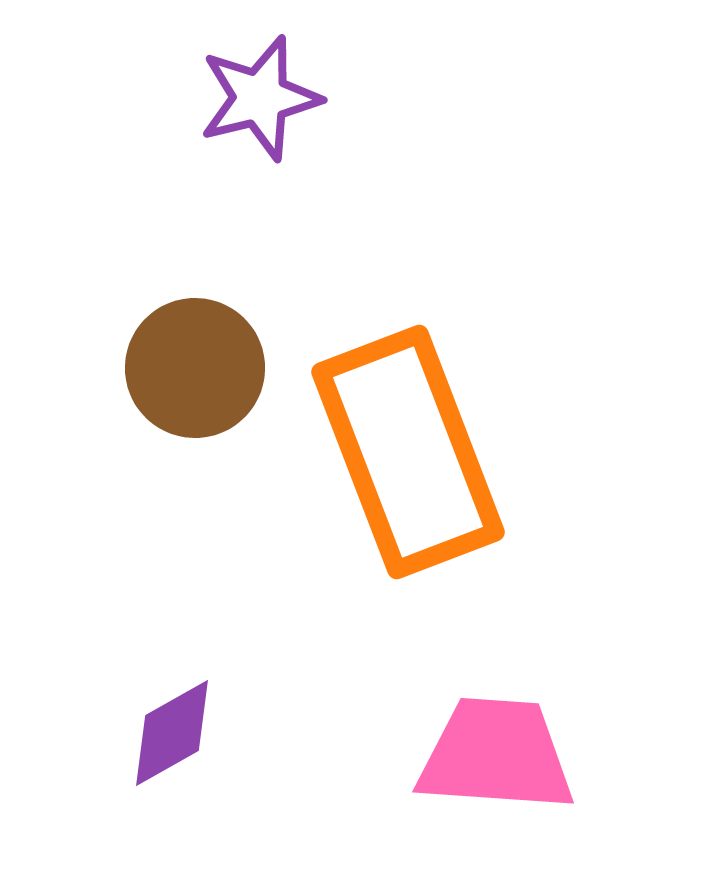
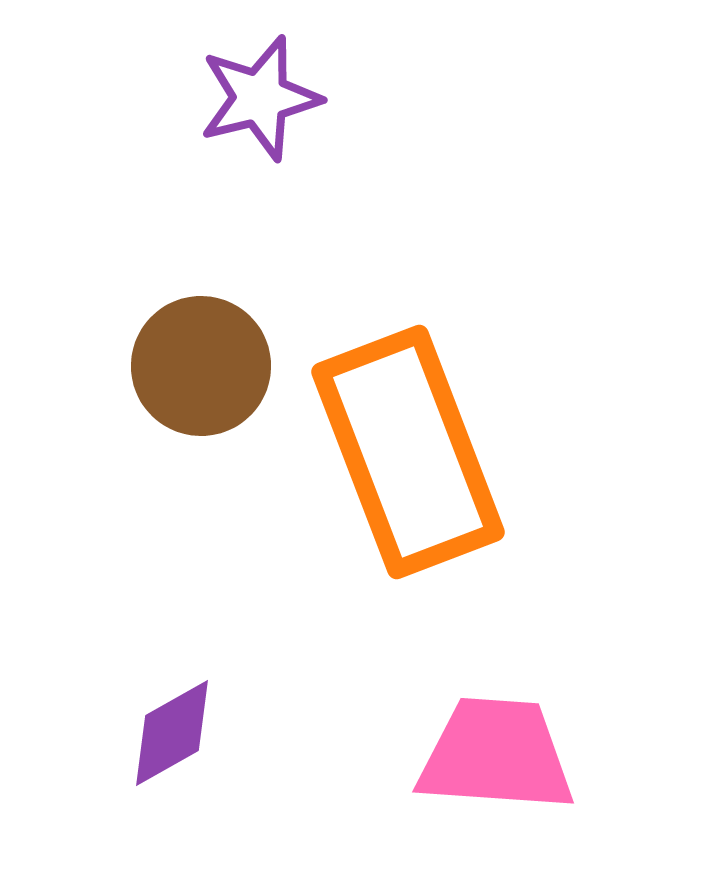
brown circle: moved 6 px right, 2 px up
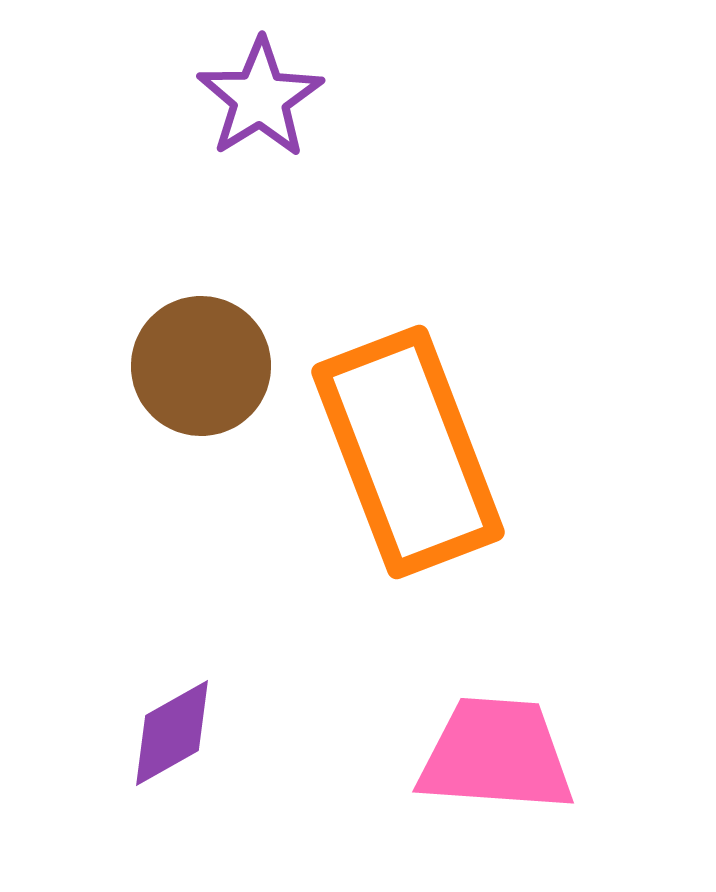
purple star: rotated 18 degrees counterclockwise
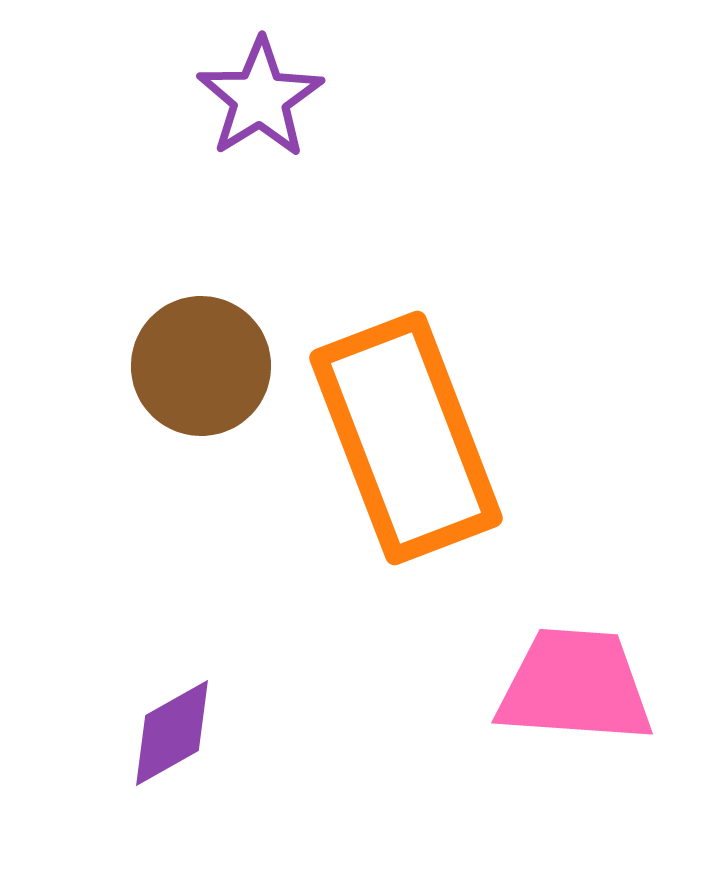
orange rectangle: moved 2 px left, 14 px up
pink trapezoid: moved 79 px right, 69 px up
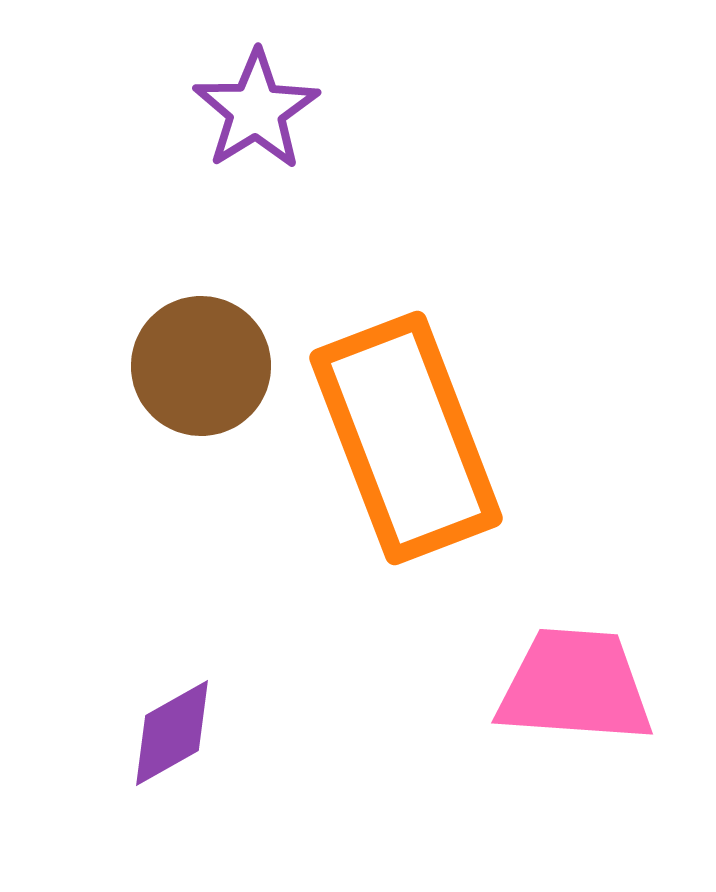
purple star: moved 4 px left, 12 px down
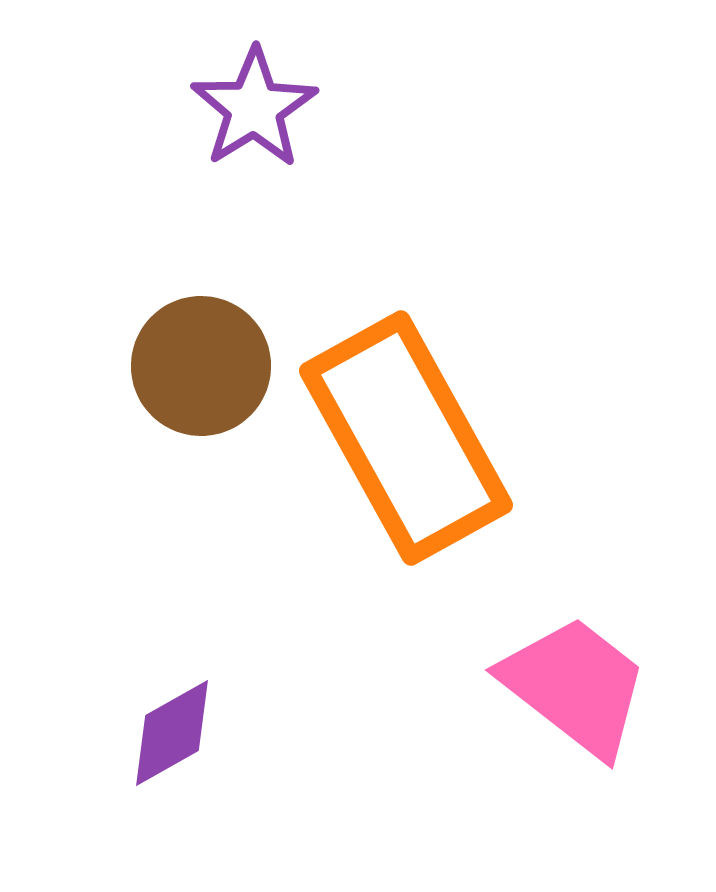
purple star: moved 2 px left, 2 px up
orange rectangle: rotated 8 degrees counterclockwise
pink trapezoid: rotated 34 degrees clockwise
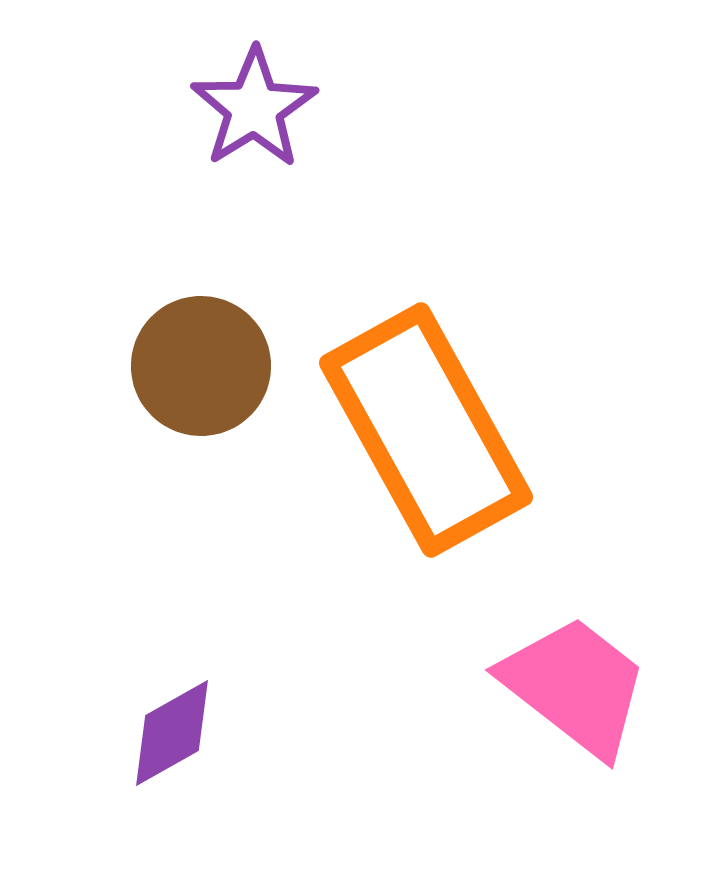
orange rectangle: moved 20 px right, 8 px up
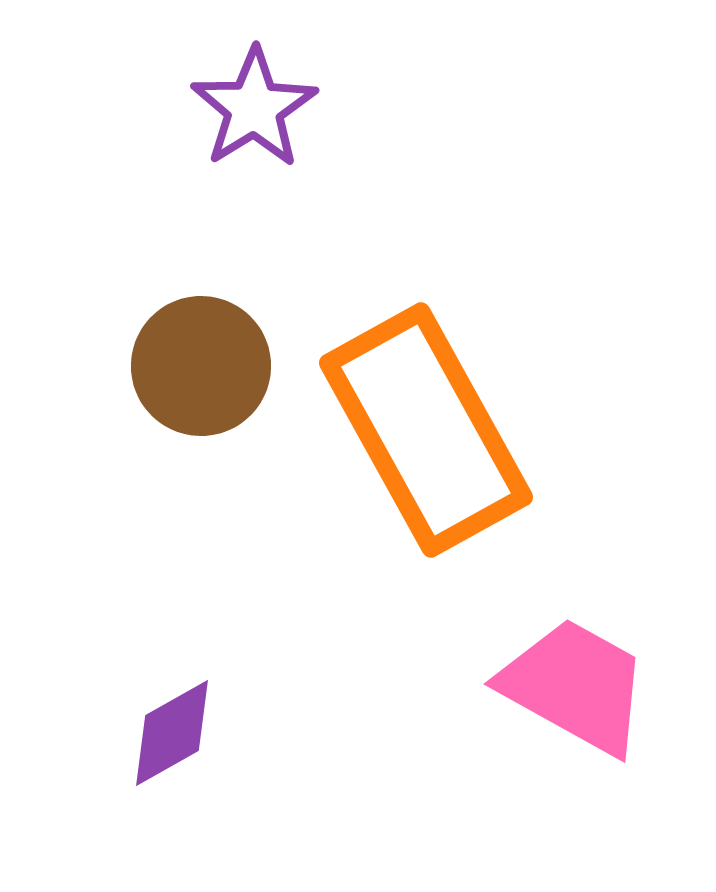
pink trapezoid: rotated 9 degrees counterclockwise
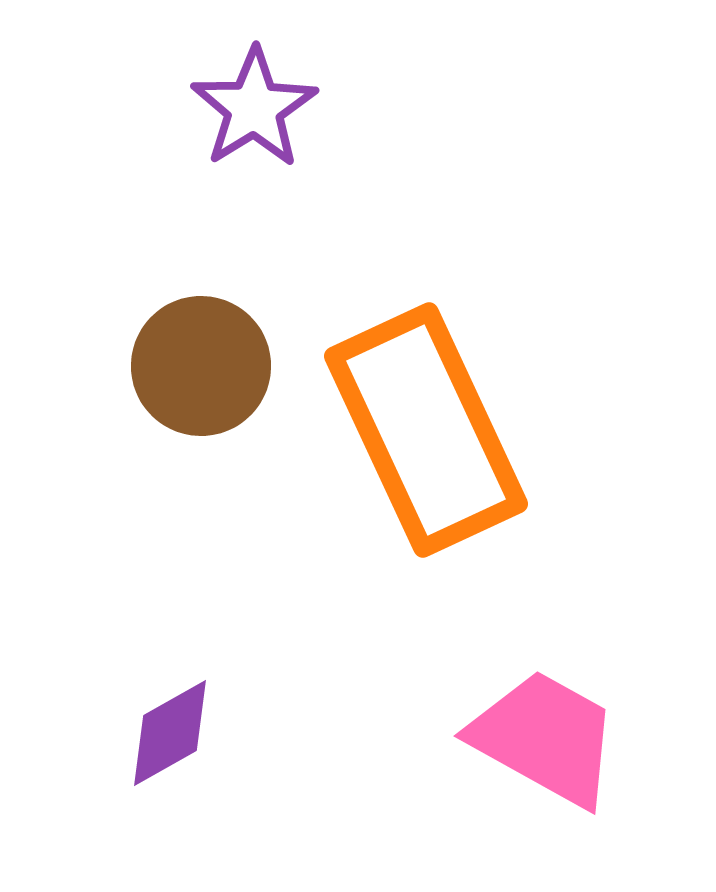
orange rectangle: rotated 4 degrees clockwise
pink trapezoid: moved 30 px left, 52 px down
purple diamond: moved 2 px left
